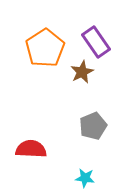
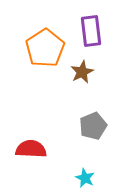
purple rectangle: moved 5 px left, 11 px up; rotated 28 degrees clockwise
cyan star: rotated 18 degrees clockwise
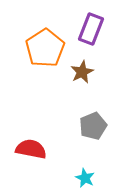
purple rectangle: moved 2 px up; rotated 28 degrees clockwise
red semicircle: rotated 8 degrees clockwise
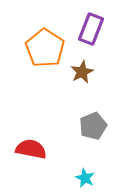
orange pentagon: rotated 6 degrees counterclockwise
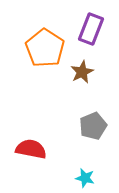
cyan star: rotated 12 degrees counterclockwise
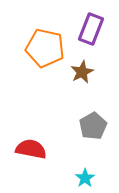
orange pentagon: rotated 21 degrees counterclockwise
gray pentagon: rotated 8 degrees counterclockwise
cyan star: rotated 24 degrees clockwise
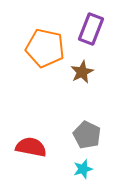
gray pentagon: moved 6 px left, 9 px down; rotated 16 degrees counterclockwise
red semicircle: moved 2 px up
cyan star: moved 2 px left, 9 px up; rotated 18 degrees clockwise
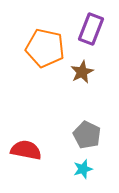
red semicircle: moved 5 px left, 3 px down
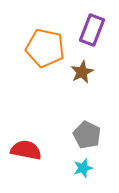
purple rectangle: moved 1 px right, 1 px down
cyan star: moved 1 px up
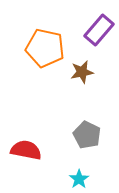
purple rectangle: moved 7 px right; rotated 20 degrees clockwise
brown star: rotated 15 degrees clockwise
cyan star: moved 4 px left, 11 px down; rotated 18 degrees counterclockwise
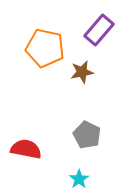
red semicircle: moved 1 px up
